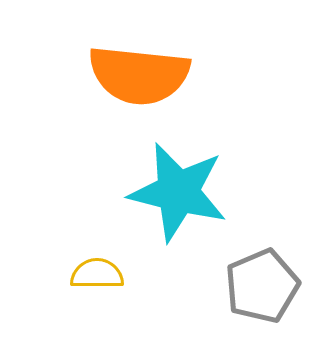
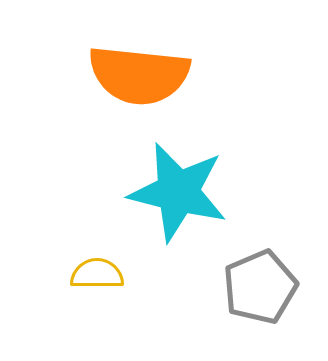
gray pentagon: moved 2 px left, 1 px down
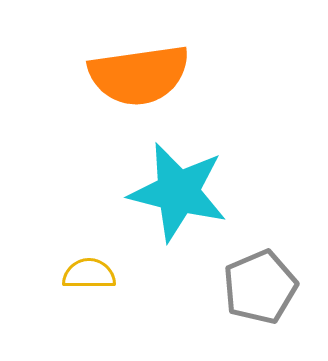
orange semicircle: rotated 14 degrees counterclockwise
yellow semicircle: moved 8 px left
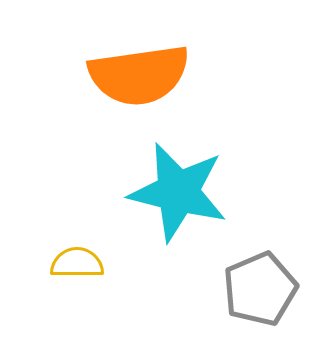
yellow semicircle: moved 12 px left, 11 px up
gray pentagon: moved 2 px down
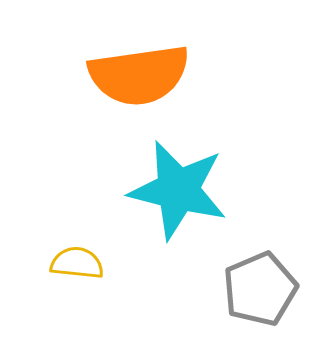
cyan star: moved 2 px up
yellow semicircle: rotated 6 degrees clockwise
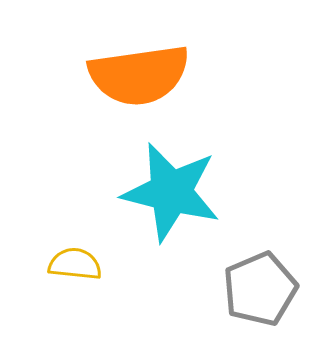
cyan star: moved 7 px left, 2 px down
yellow semicircle: moved 2 px left, 1 px down
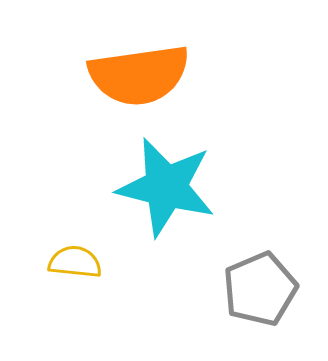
cyan star: moved 5 px left, 5 px up
yellow semicircle: moved 2 px up
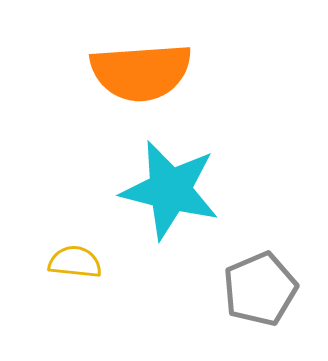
orange semicircle: moved 2 px right, 3 px up; rotated 4 degrees clockwise
cyan star: moved 4 px right, 3 px down
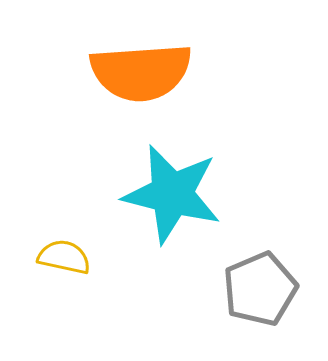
cyan star: moved 2 px right, 4 px down
yellow semicircle: moved 11 px left, 5 px up; rotated 6 degrees clockwise
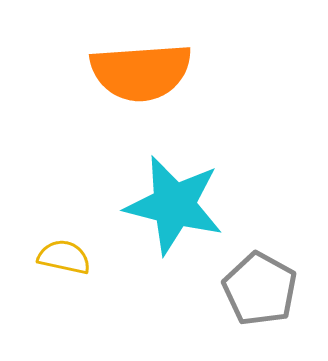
cyan star: moved 2 px right, 11 px down
gray pentagon: rotated 20 degrees counterclockwise
